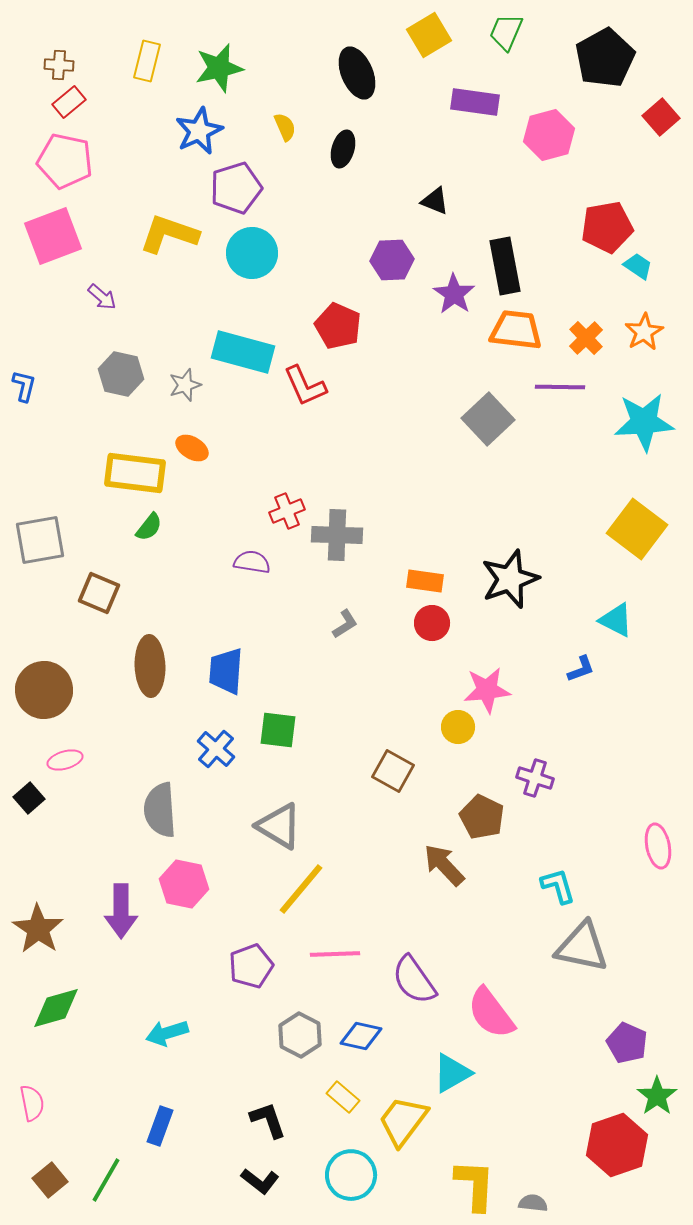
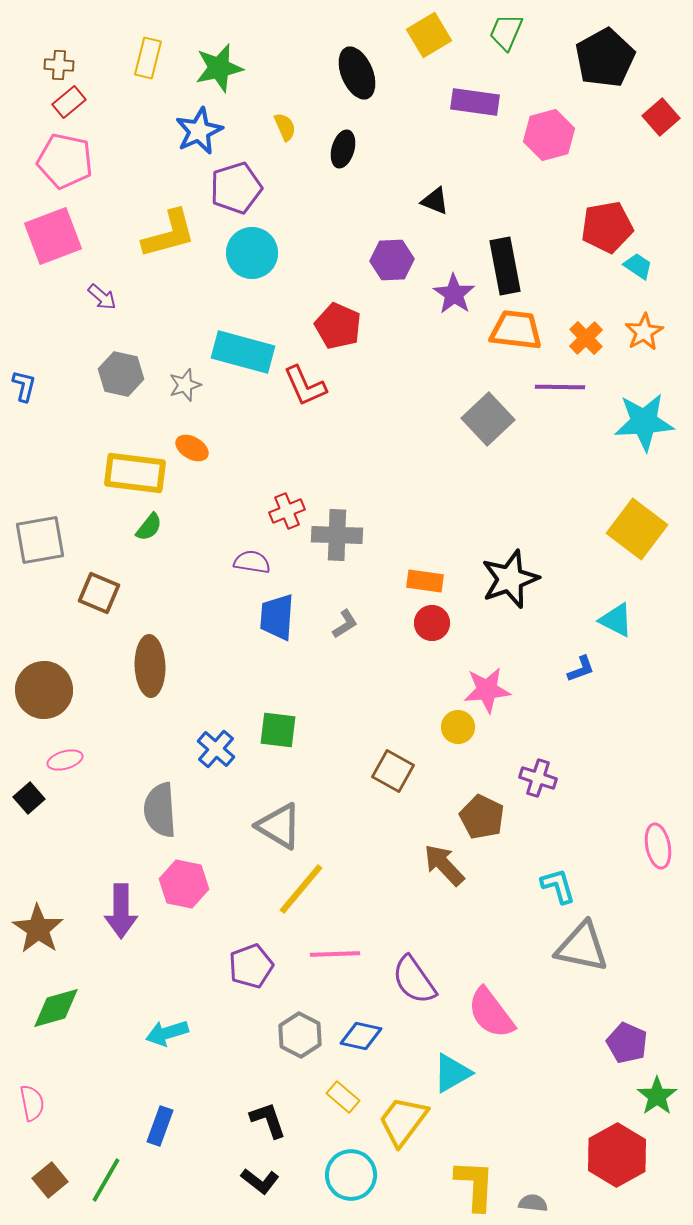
yellow rectangle at (147, 61): moved 1 px right, 3 px up
yellow L-shape at (169, 234): rotated 146 degrees clockwise
blue trapezoid at (226, 671): moved 51 px right, 54 px up
purple cross at (535, 778): moved 3 px right
red hexagon at (617, 1145): moved 10 px down; rotated 10 degrees counterclockwise
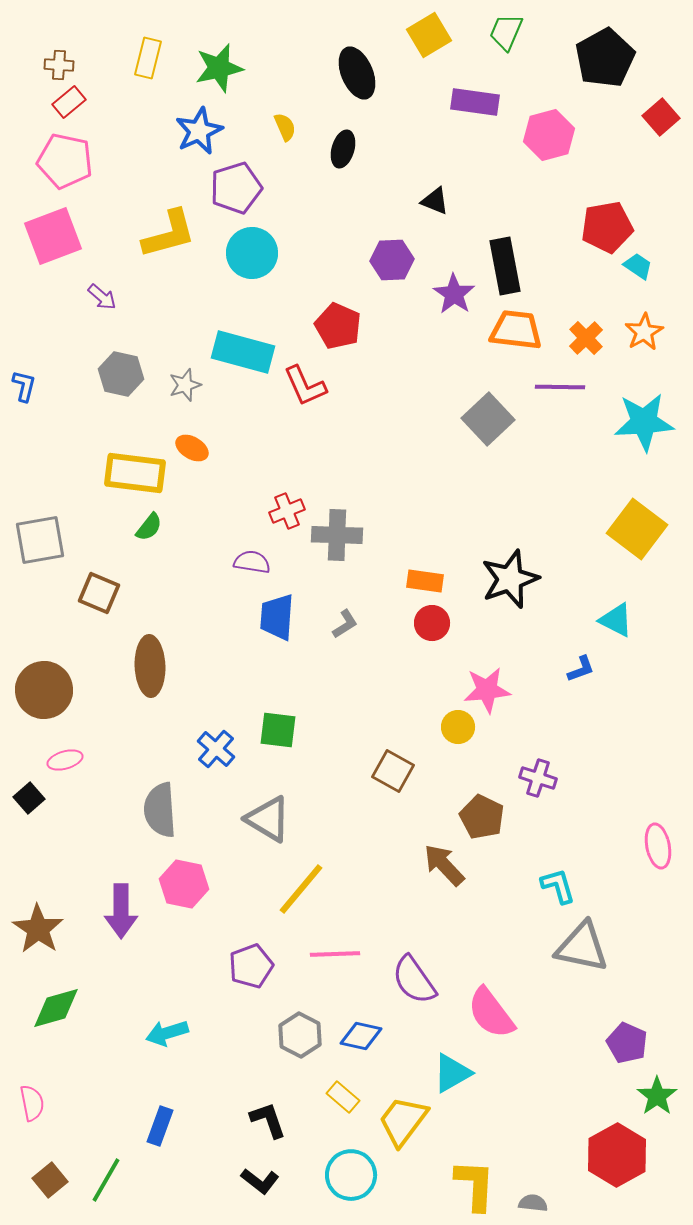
gray triangle at (279, 826): moved 11 px left, 7 px up
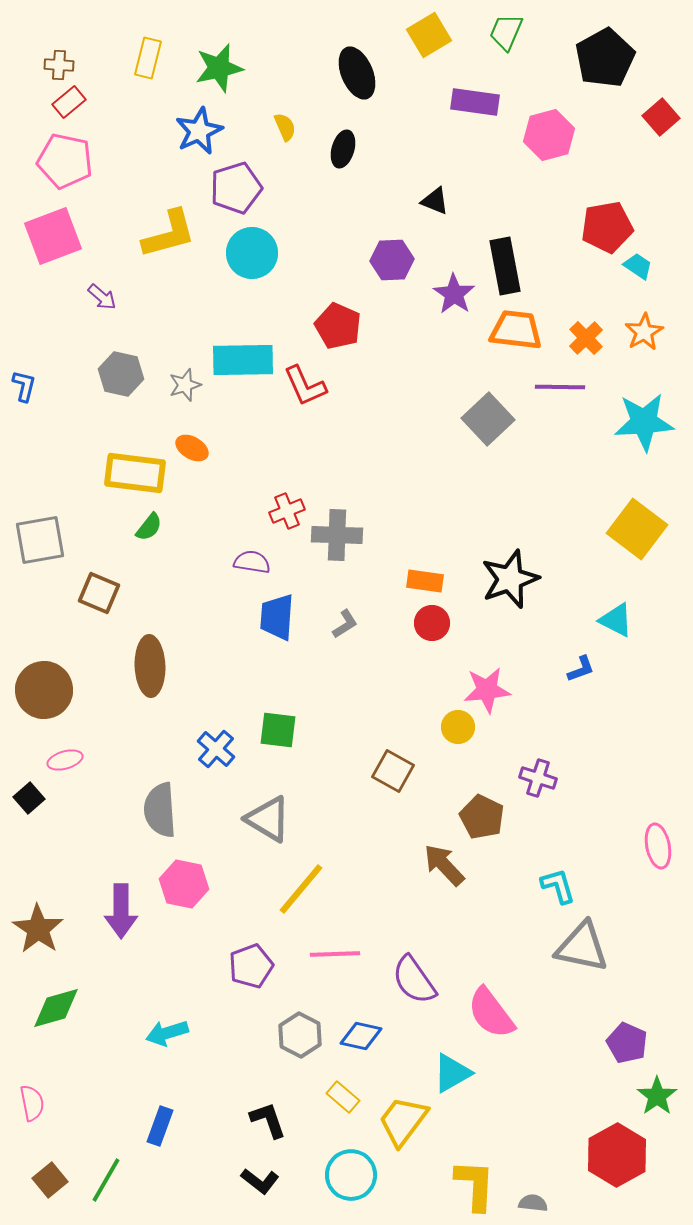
cyan rectangle at (243, 352): moved 8 px down; rotated 16 degrees counterclockwise
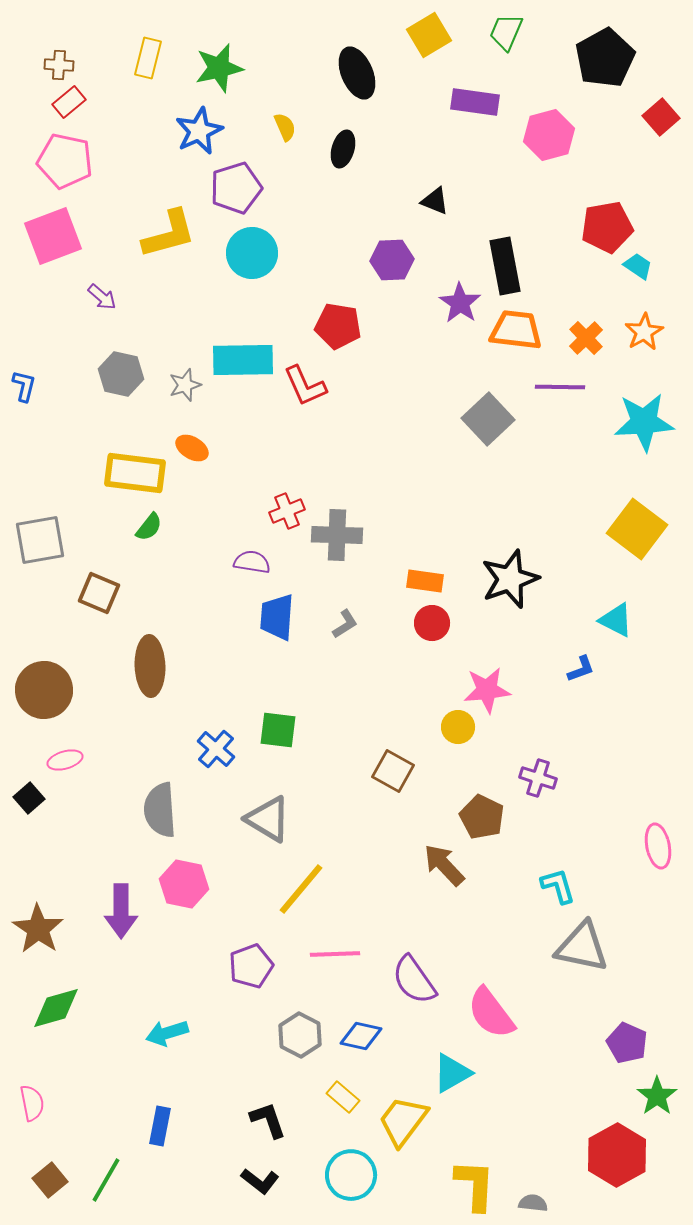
purple star at (454, 294): moved 6 px right, 9 px down
red pentagon at (338, 326): rotated 15 degrees counterclockwise
blue rectangle at (160, 1126): rotated 9 degrees counterclockwise
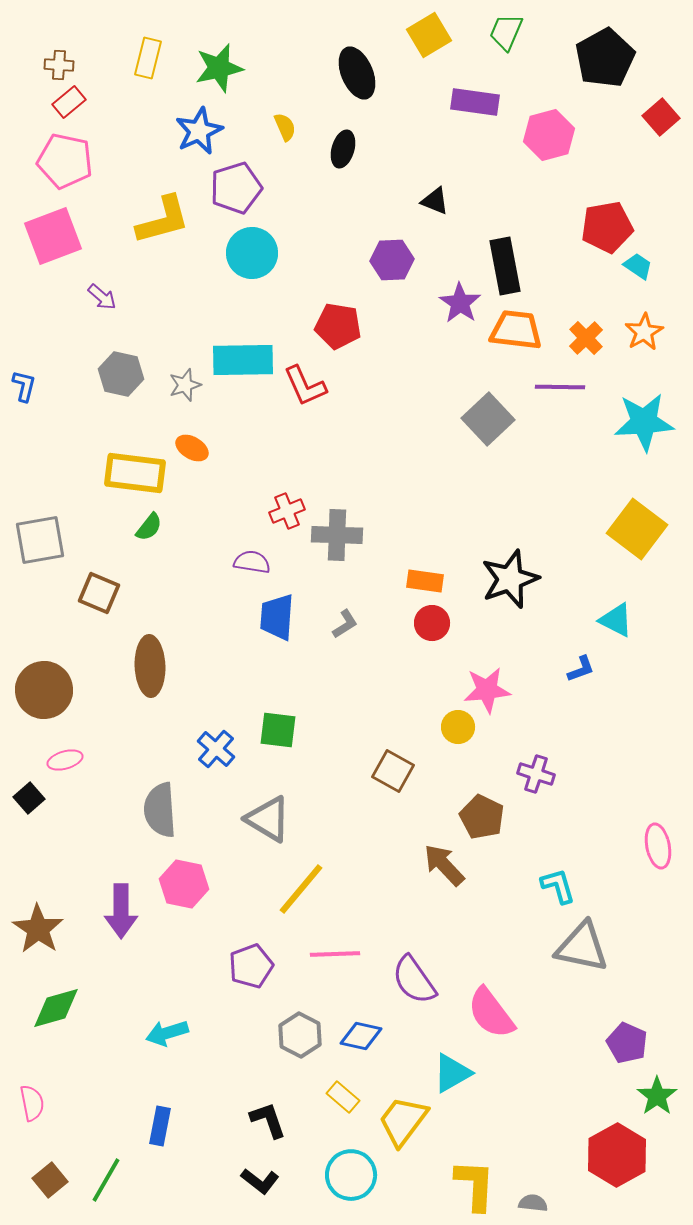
yellow L-shape at (169, 234): moved 6 px left, 14 px up
purple cross at (538, 778): moved 2 px left, 4 px up
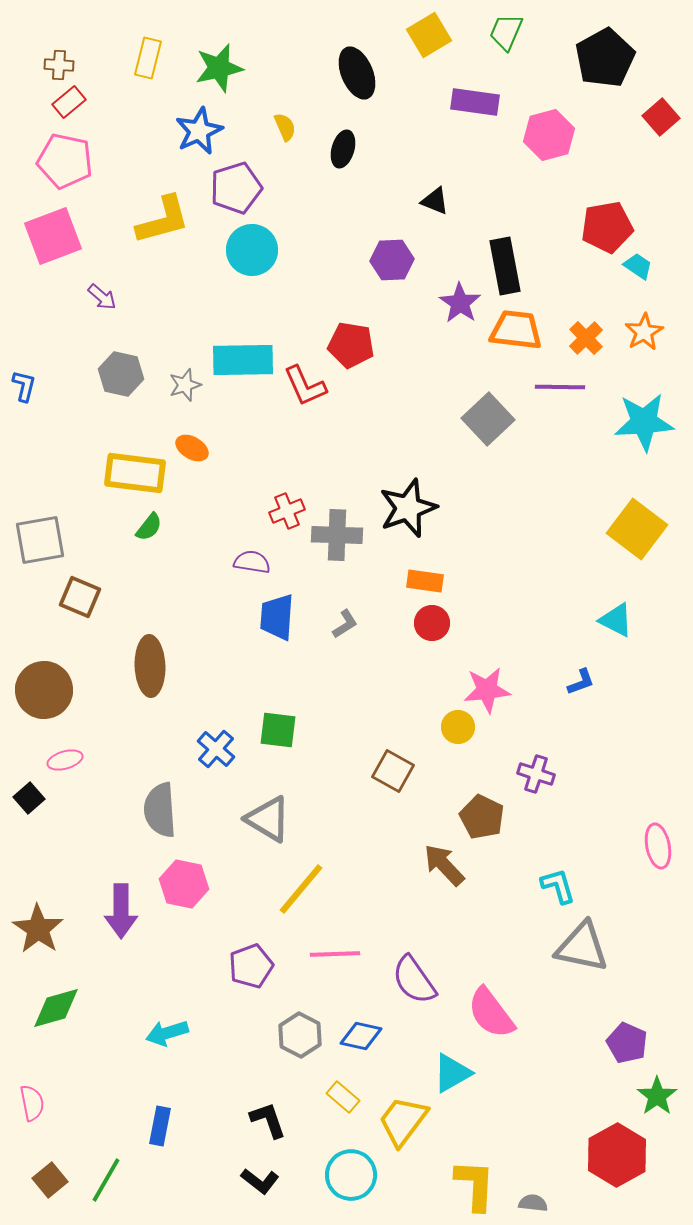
cyan circle at (252, 253): moved 3 px up
red pentagon at (338, 326): moved 13 px right, 19 px down
black star at (510, 579): moved 102 px left, 71 px up
brown square at (99, 593): moved 19 px left, 4 px down
blue L-shape at (581, 669): moved 13 px down
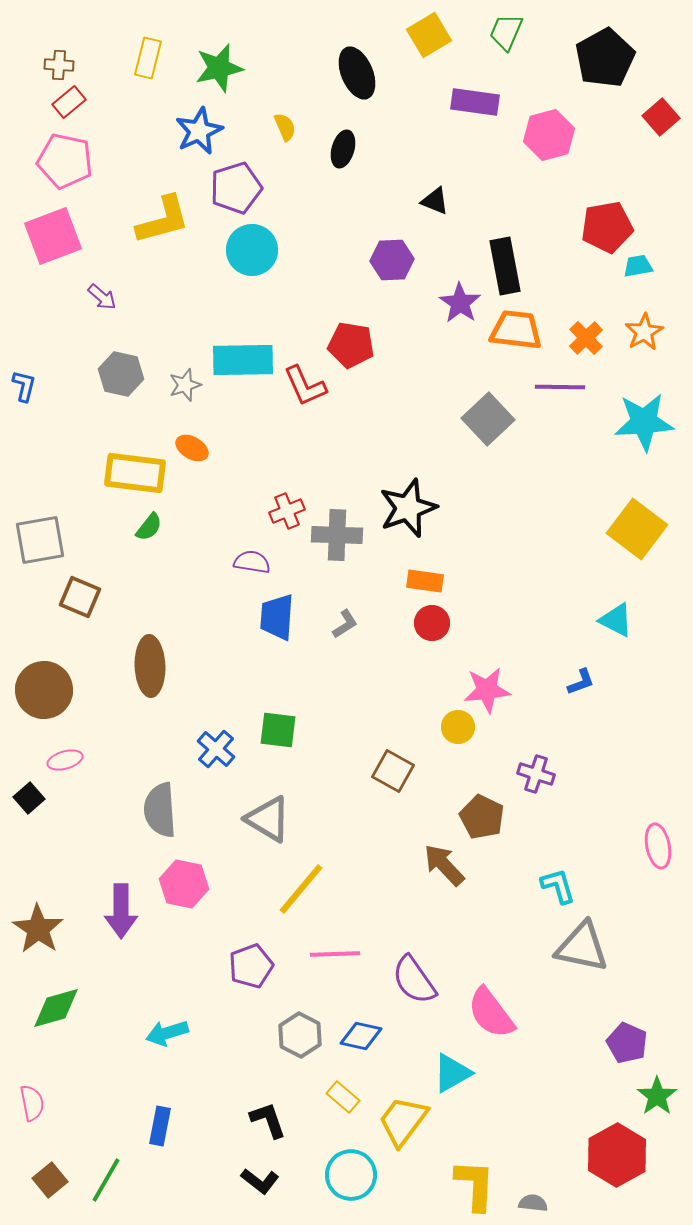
cyan trapezoid at (638, 266): rotated 44 degrees counterclockwise
